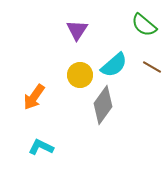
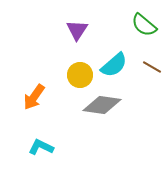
gray diamond: moved 1 px left; rotated 63 degrees clockwise
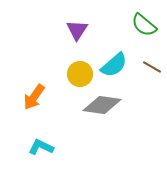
yellow circle: moved 1 px up
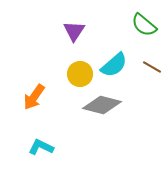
purple triangle: moved 3 px left, 1 px down
gray diamond: rotated 6 degrees clockwise
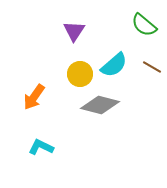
gray diamond: moved 2 px left
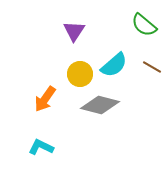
orange arrow: moved 11 px right, 2 px down
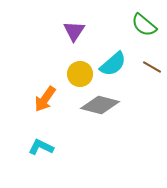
cyan semicircle: moved 1 px left, 1 px up
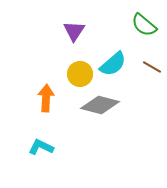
orange arrow: moved 1 px right, 1 px up; rotated 148 degrees clockwise
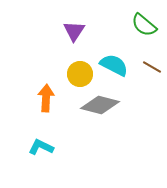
cyan semicircle: moved 1 px right, 1 px down; rotated 112 degrees counterclockwise
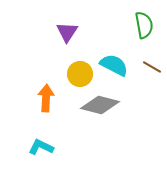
green semicircle: rotated 140 degrees counterclockwise
purple triangle: moved 7 px left, 1 px down
